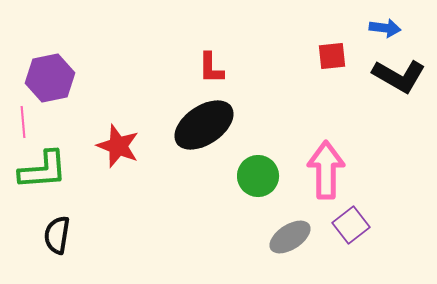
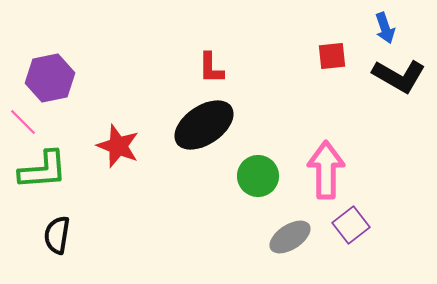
blue arrow: rotated 64 degrees clockwise
pink line: rotated 40 degrees counterclockwise
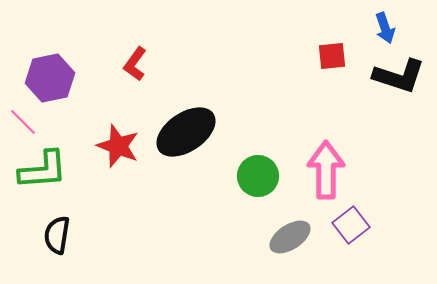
red L-shape: moved 76 px left, 4 px up; rotated 36 degrees clockwise
black L-shape: rotated 12 degrees counterclockwise
black ellipse: moved 18 px left, 7 px down
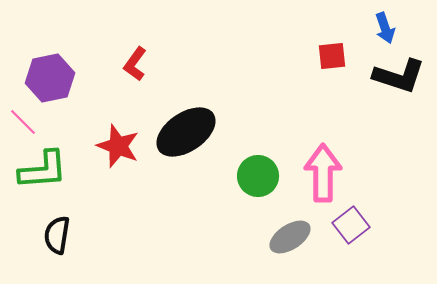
pink arrow: moved 3 px left, 3 px down
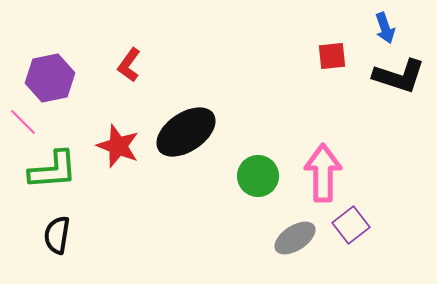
red L-shape: moved 6 px left, 1 px down
green L-shape: moved 10 px right
gray ellipse: moved 5 px right, 1 px down
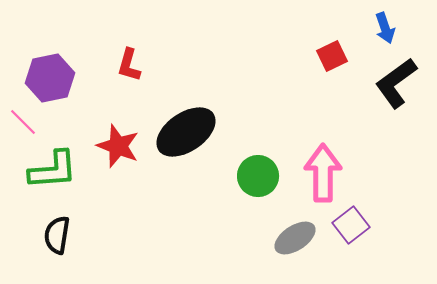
red square: rotated 20 degrees counterclockwise
red L-shape: rotated 20 degrees counterclockwise
black L-shape: moved 3 px left, 7 px down; rotated 126 degrees clockwise
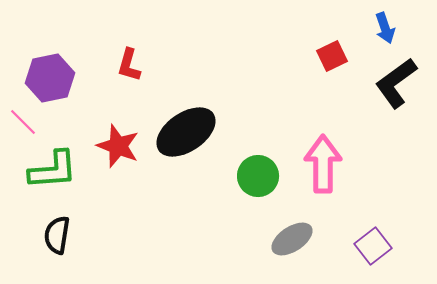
pink arrow: moved 9 px up
purple square: moved 22 px right, 21 px down
gray ellipse: moved 3 px left, 1 px down
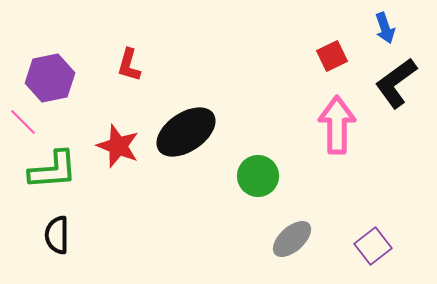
pink arrow: moved 14 px right, 39 px up
black semicircle: rotated 9 degrees counterclockwise
gray ellipse: rotated 9 degrees counterclockwise
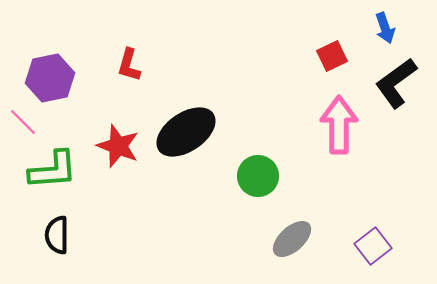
pink arrow: moved 2 px right
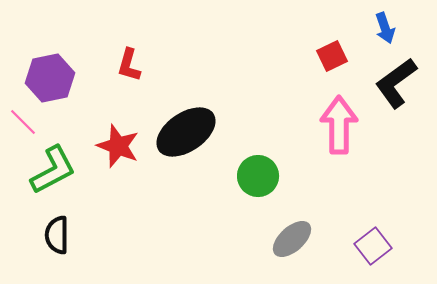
green L-shape: rotated 24 degrees counterclockwise
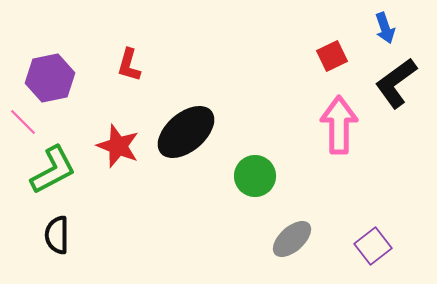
black ellipse: rotated 6 degrees counterclockwise
green circle: moved 3 px left
